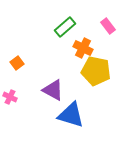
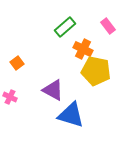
orange cross: moved 1 px down
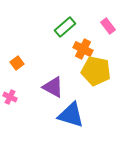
purple triangle: moved 3 px up
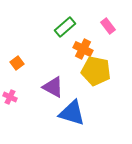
blue triangle: moved 1 px right, 2 px up
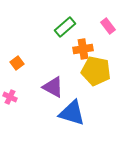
orange cross: rotated 36 degrees counterclockwise
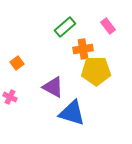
yellow pentagon: rotated 12 degrees counterclockwise
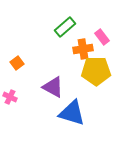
pink rectangle: moved 6 px left, 11 px down
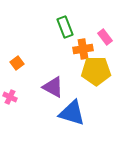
green rectangle: rotated 70 degrees counterclockwise
pink rectangle: moved 3 px right
